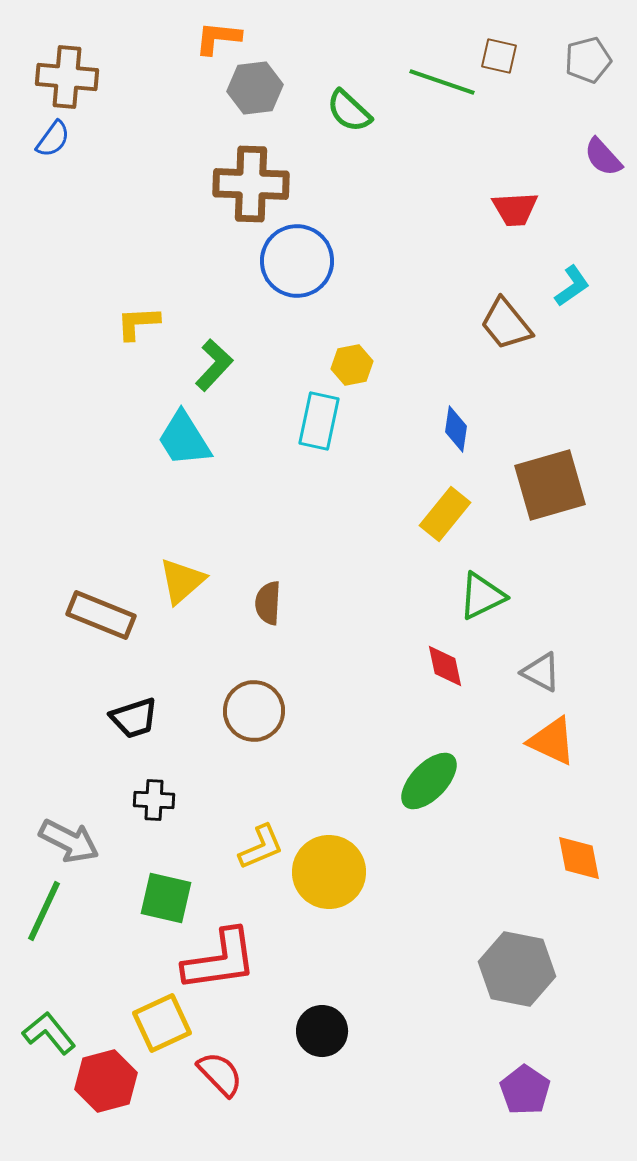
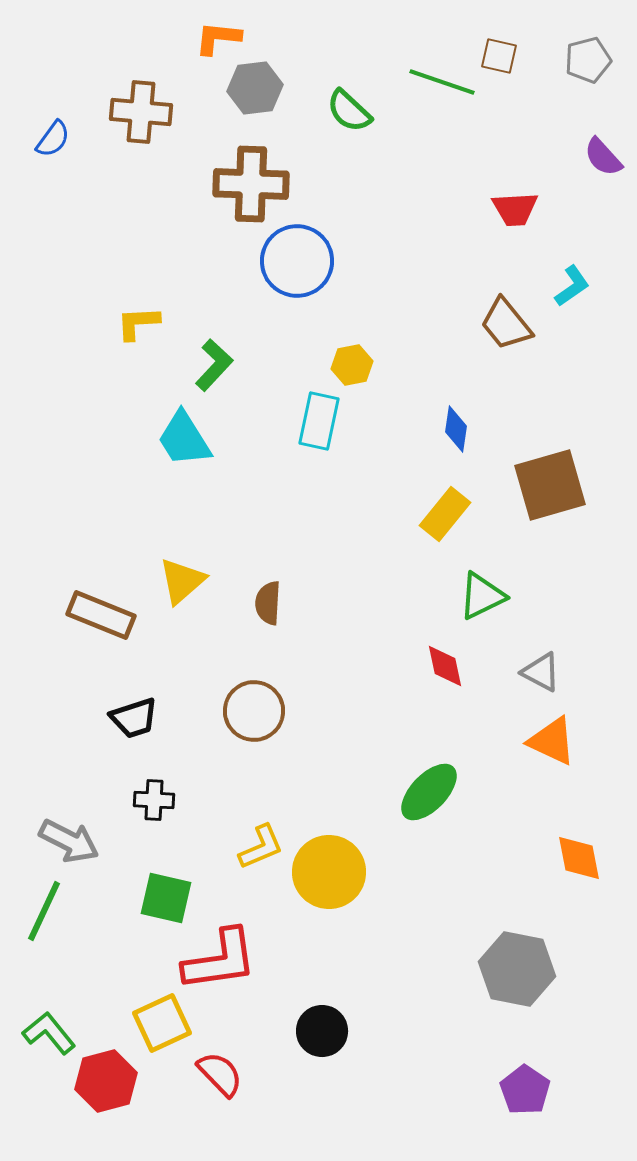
brown cross at (67, 77): moved 74 px right, 35 px down
green ellipse at (429, 781): moved 11 px down
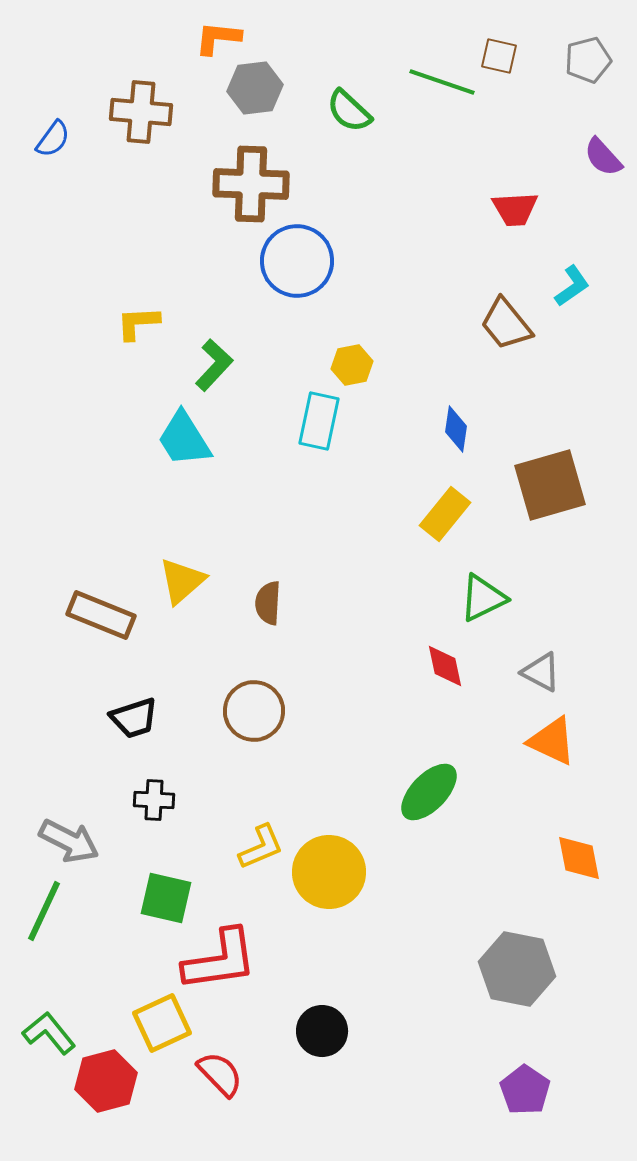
green triangle at (482, 596): moved 1 px right, 2 px down
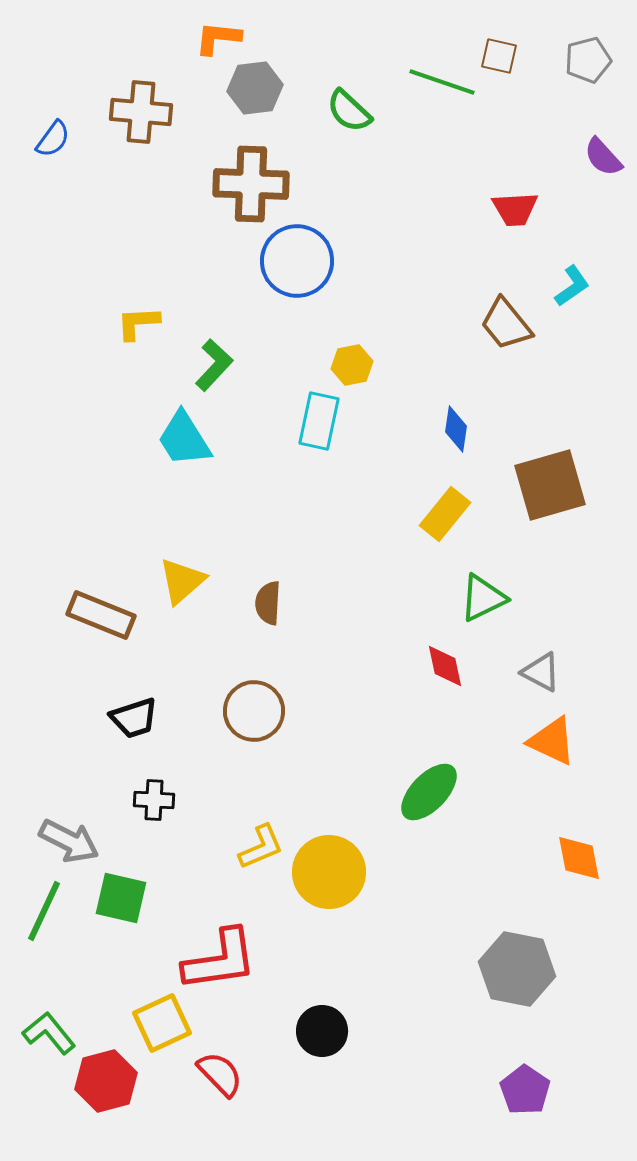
green square at (166, 898): moved 45 px left
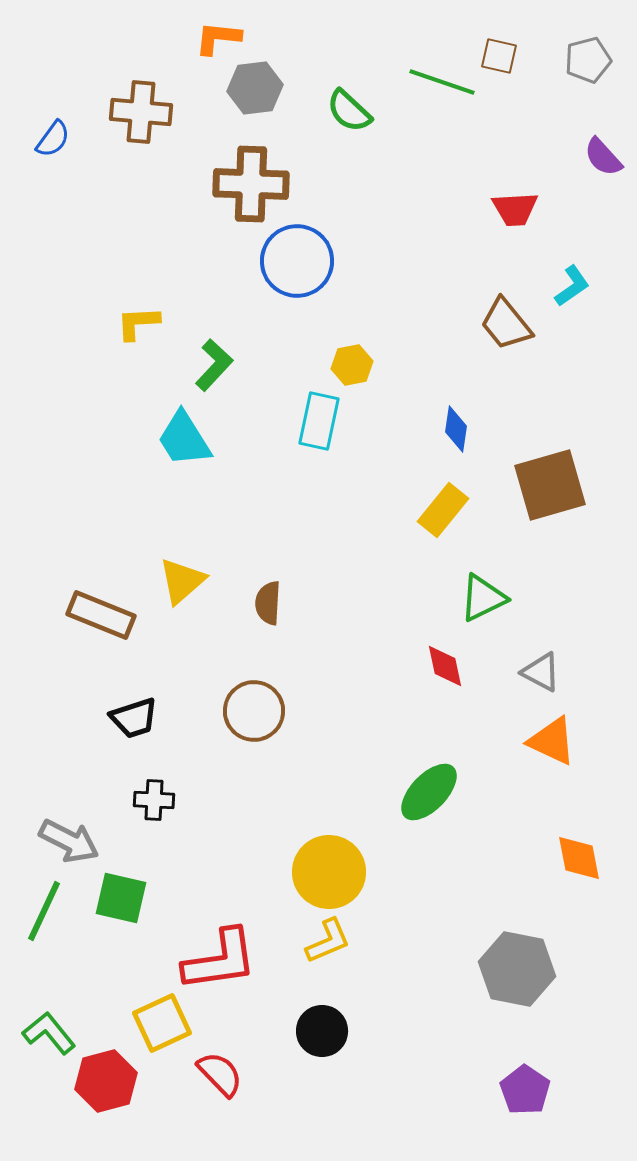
yellow rectangle at (445, 514): moved 2 px left, 4 px up
yellow L-shape at (261, 847): moved 67 px right, 94 px down
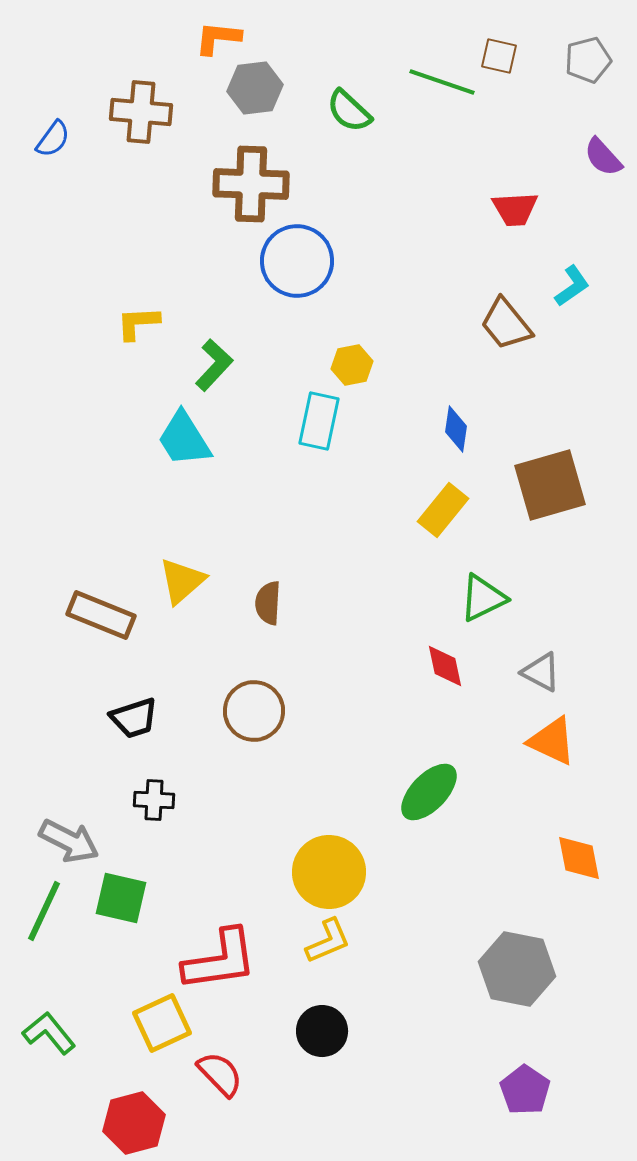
red hexagon at (106, 1081): moved 28 px right, 42 px down
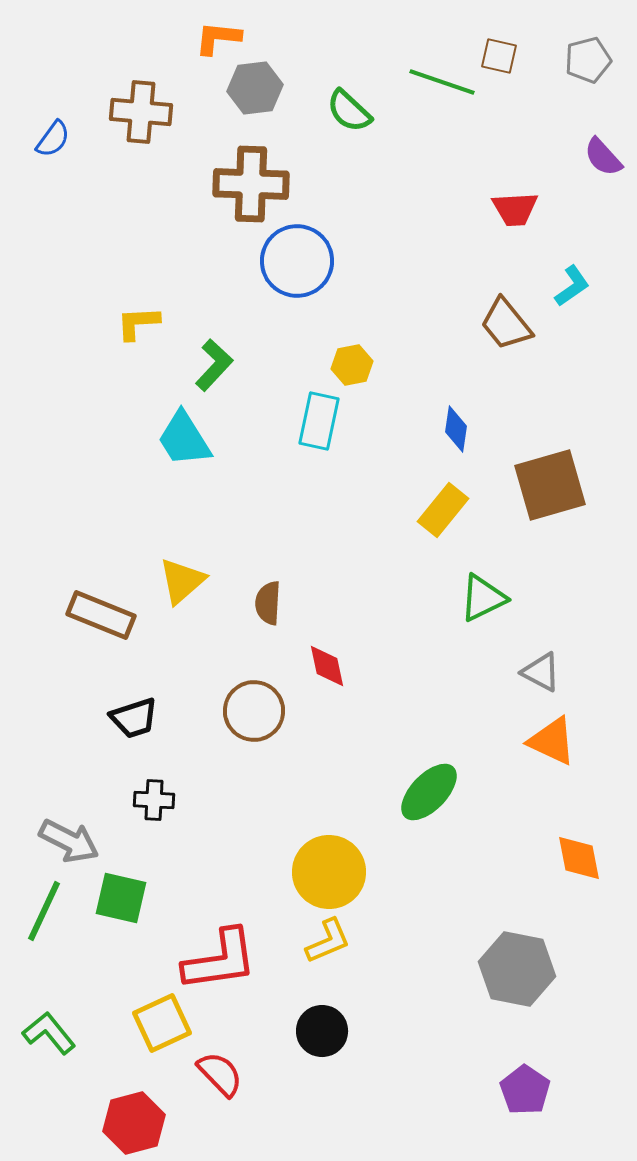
red diamond at (445, 666): moved 118 px left
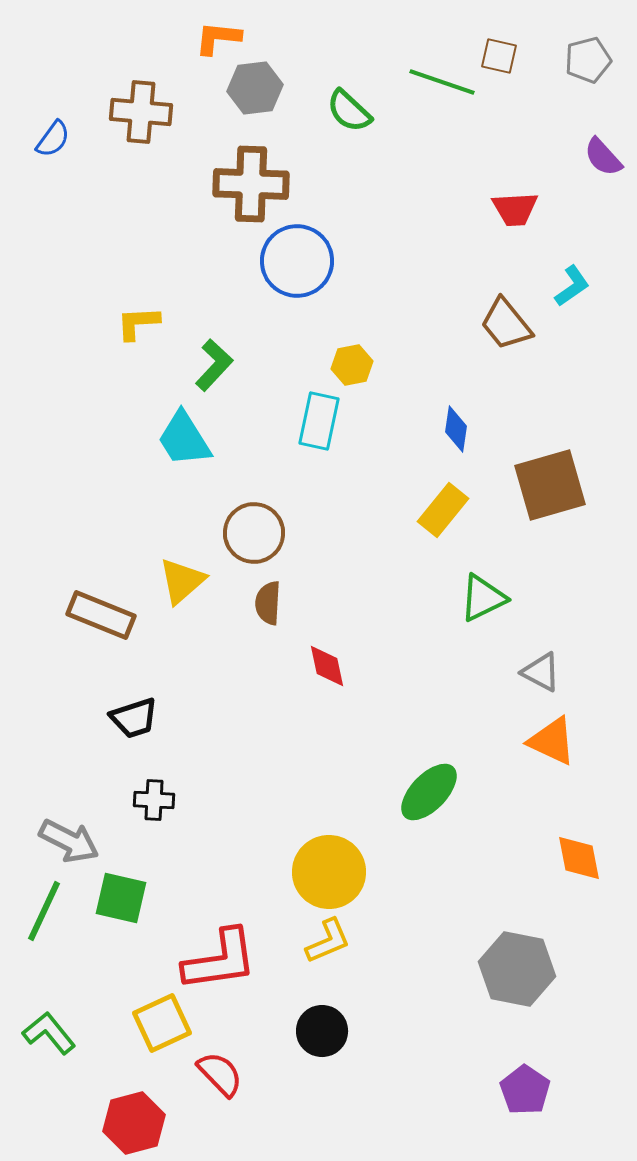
brown circle at (254, 711): moved 178 px up
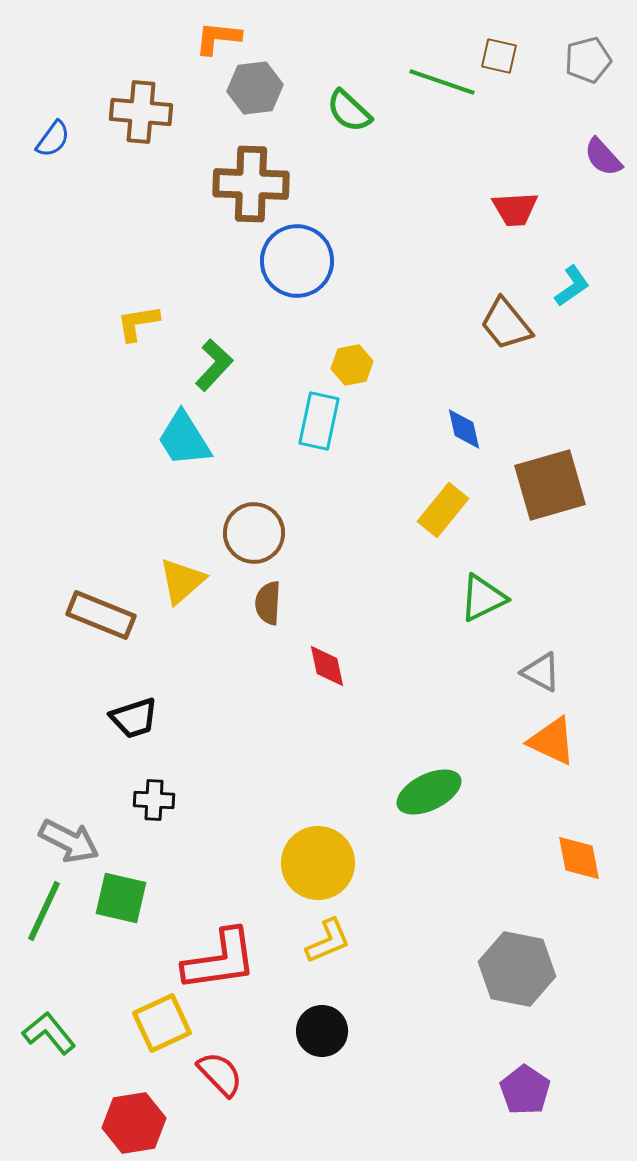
yellow L-shape at (138, 323): rotated 6 degrees counterclockwise
blue diamond at (456, 429): moved 8 px right; rotated 21 degrees counterclockwise
green ellipse at (429, 792): rotated 20 degrees clockwise
yellow circle at (329, 872): moved 11 px left, 9 px up
red hexagon at (134, 1123): rotated 6 degrees clockwise
